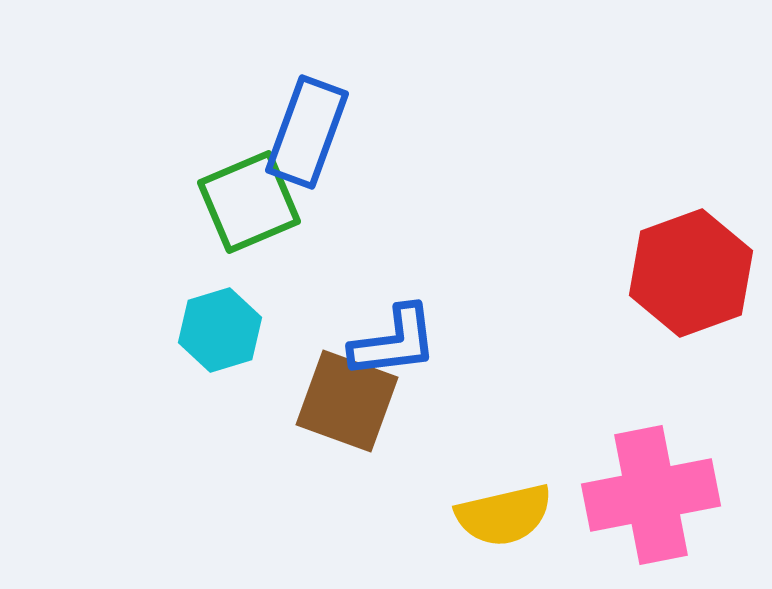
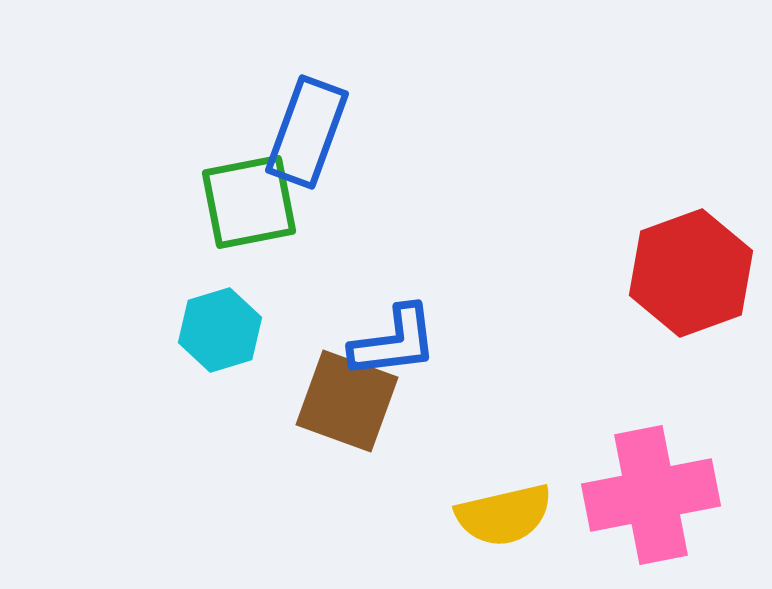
green square: rotated 12 degrees clockwise
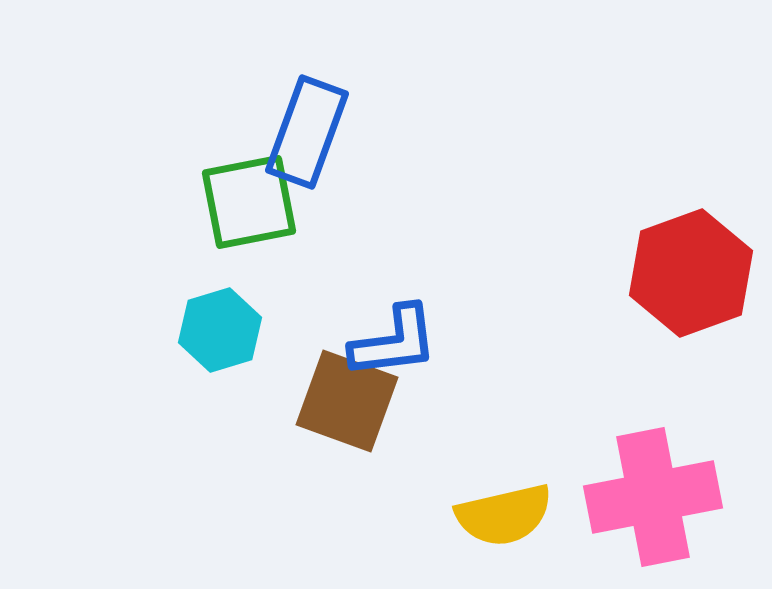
pink cross: moved 2 px right, 2 px down
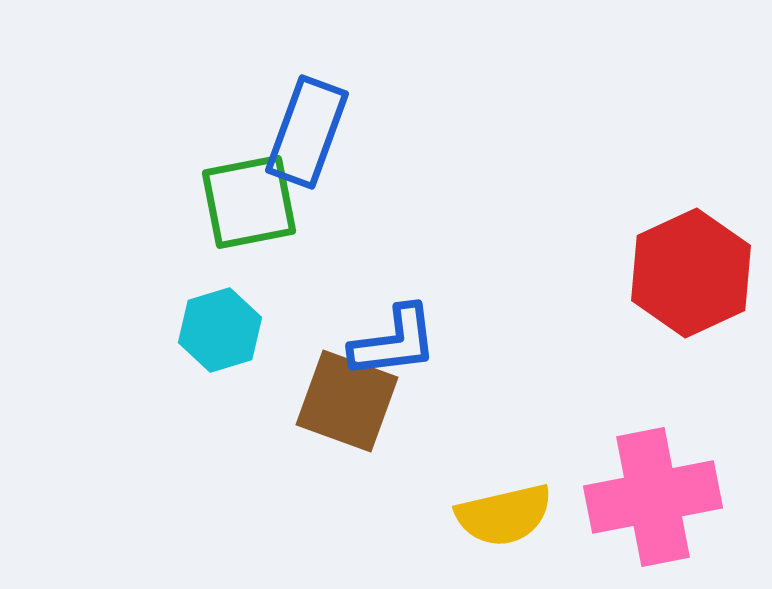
red hexagon: rotated 5 degrees counterclockwise
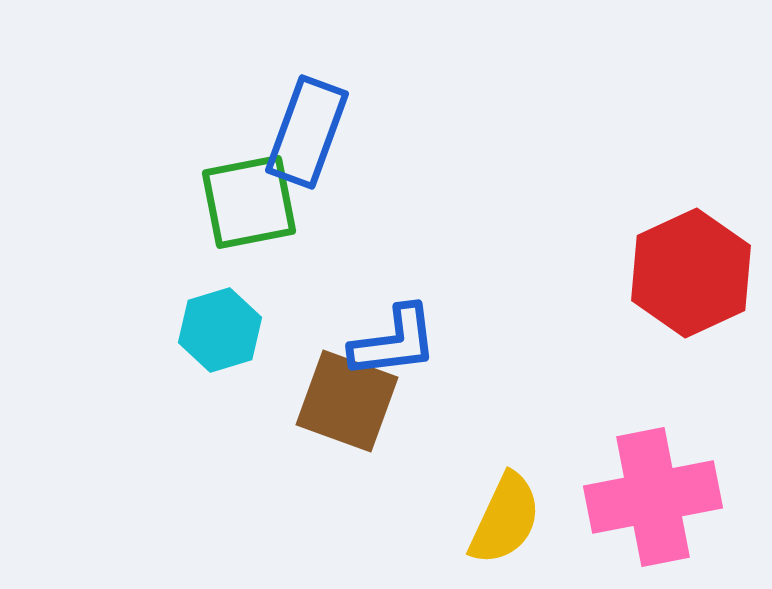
yellow semicircle: moved 1 px right, 4 px down; rotated 52 degrees counterclockwise
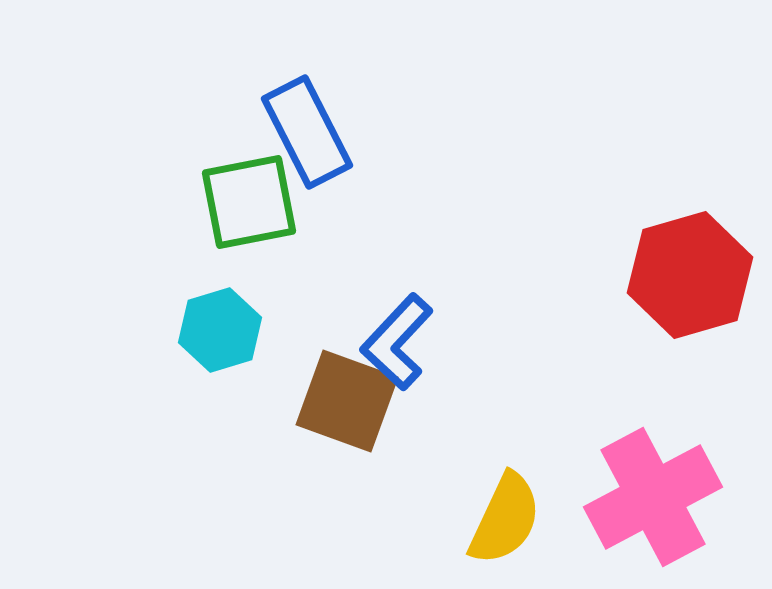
blue rectangle: rotated 47 degrees counterclockwise
red hexagon: moved 1 px left, 2 px down; rotated 9 degrees clockwise
blue L-shape: moved 3 px right; rotated 140 degrees clockwise
pink cross: rotated 17 degrees counterclockwise
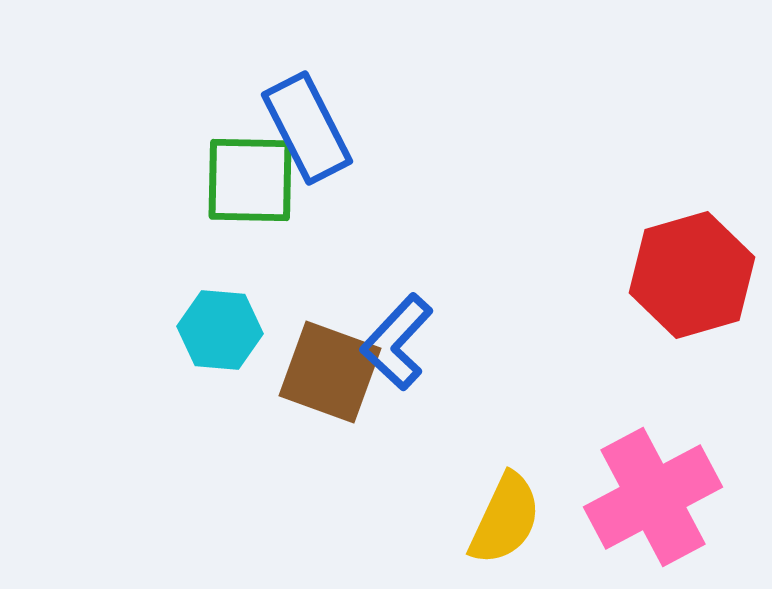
blue rectangle: moved 4 px up
green square: moved 1 px right, 22 px up; rotated 12 degrees clockwise
red hexagon: moved 2 px right
cyan hexagon: rotated 22 degrees clockwise
brown square: moved 17 px left, 29 px up
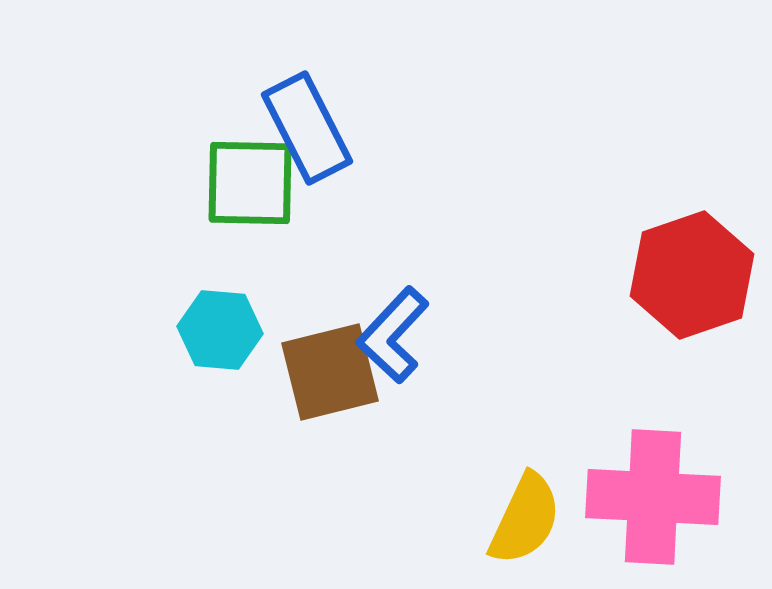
green square: moved 3 px down
red hexagon: rotated 3 degrees counterclockwise
blue L-shape: moved 4 px left, 7 px up
brown square: rotated 34 degrees counterclockwise
pink cross: rotated 31 degrees clockwise
yellow semicircle: moved 20 px right
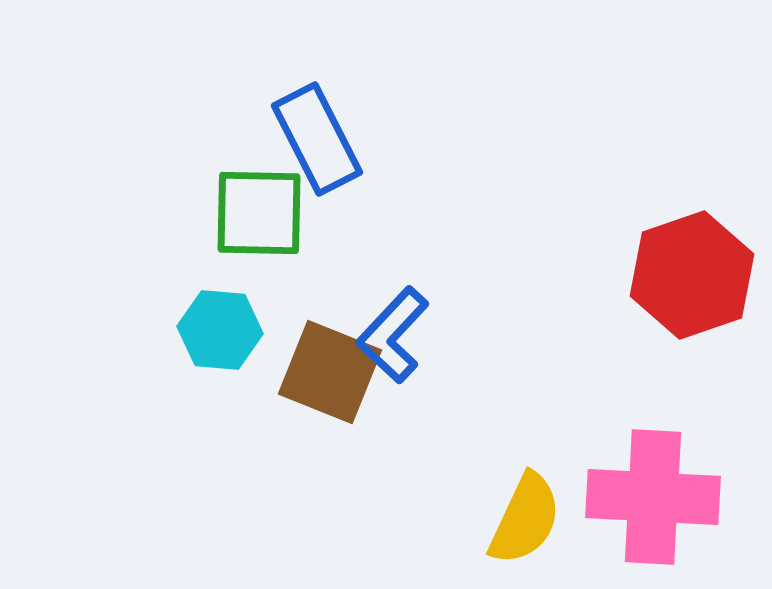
blue rectangle: moved 10 px right, 11 px down
green square: moved 9 px right, 30 px down
brown square: rotated 36 degrees clockwise
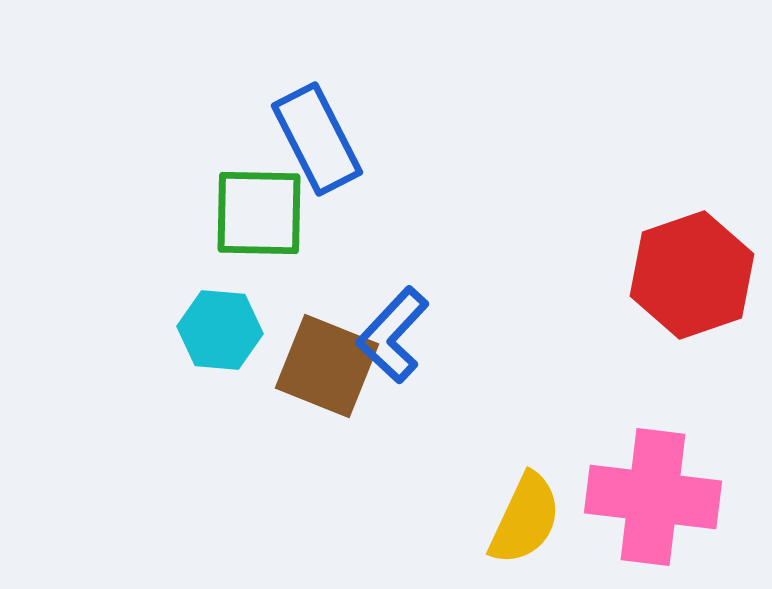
brown square: moved 3 px left, 6 px up
pink cross: rotated 4 degrees clockwise
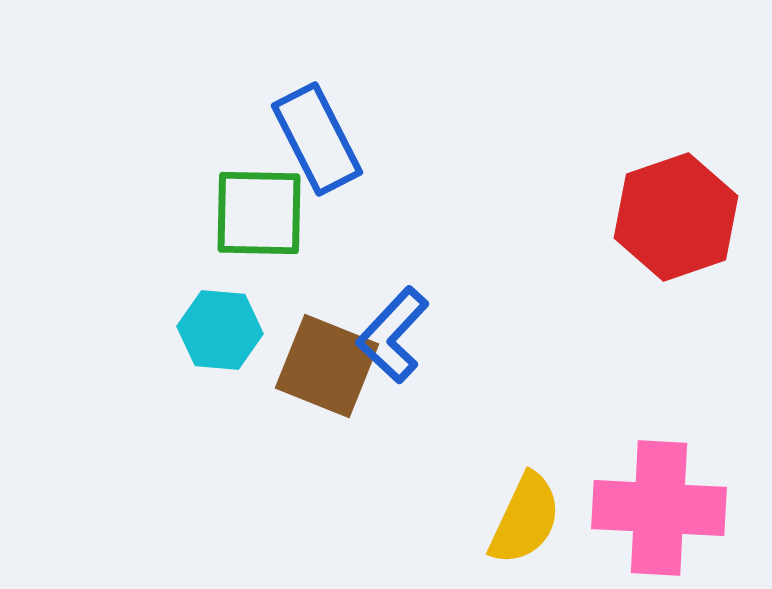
red hexagon: moved 16 px left, 58 px up
pink cross: moved 6 px right, 11 px down; rotated 4 degrees counterclockwise
